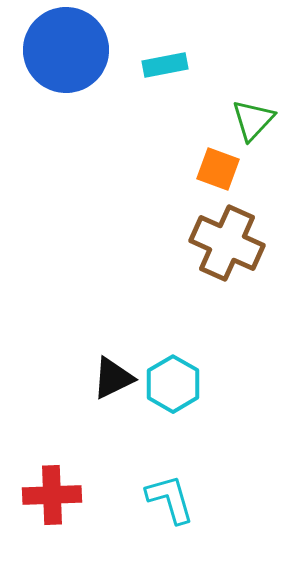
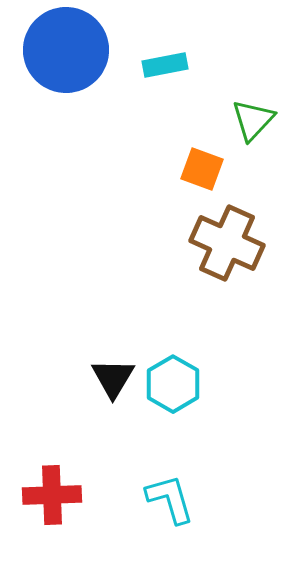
orange square: moved 16 px left
black triangle: rotated 33 degrees counterclockwise
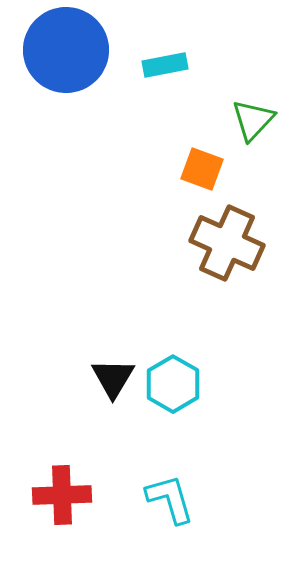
red cross: moved 10 px right
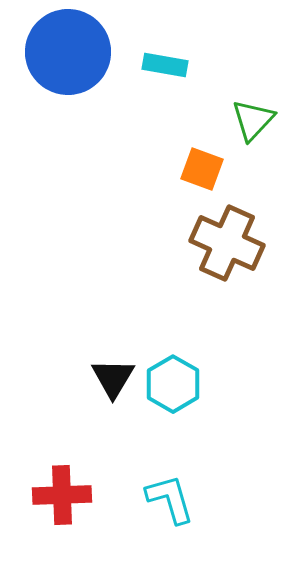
blue circle: moved 2 px right, 2 px down
cyan rectangle: rotated 21 degrees clockwise
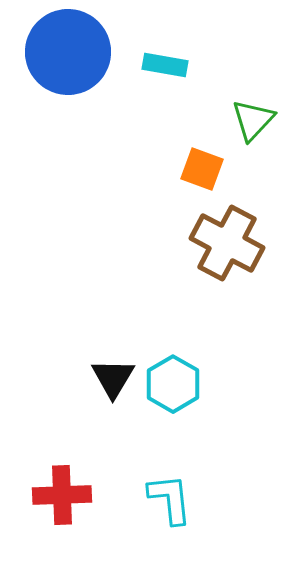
brown cross: rotated 4 degrees clockwise
cyan L-shape: rotated 10 degrees clockwise
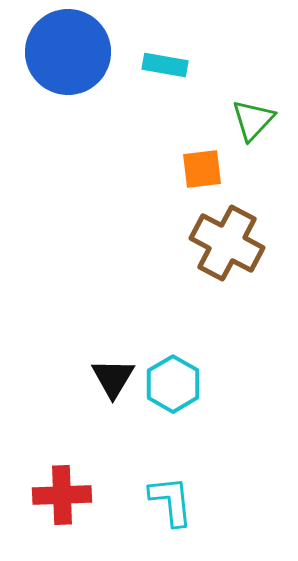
orange square: rotated 27 degrees counterclockwise
cyan L-shape: moved 1 px right, 2 px down
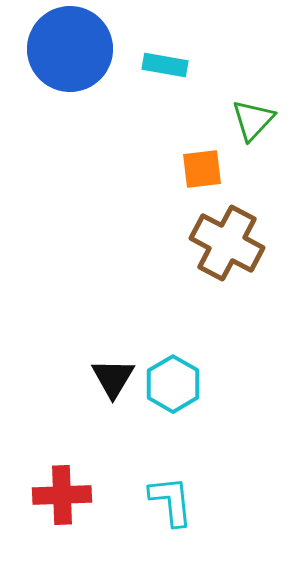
blue circle: moved 2 px right, 3 px up
